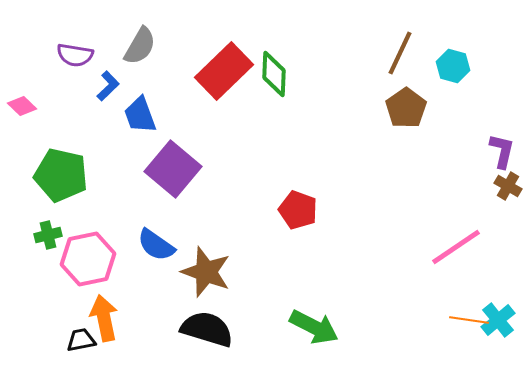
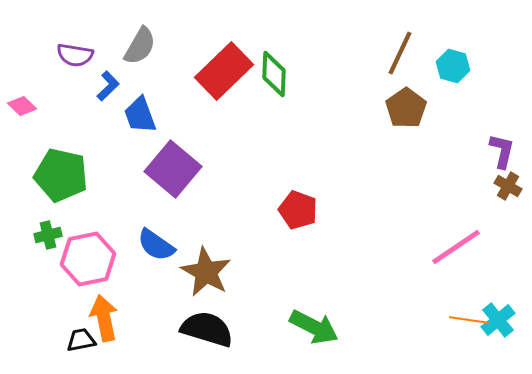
brown star: rotated 9 degrees clockwise
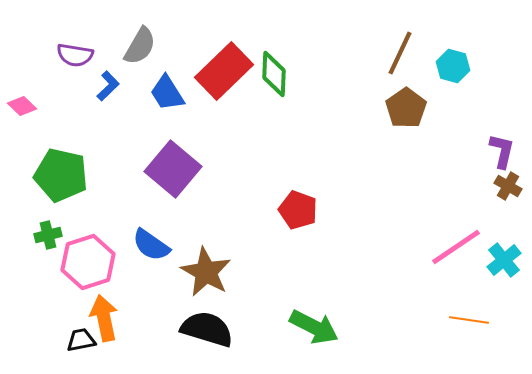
blue trapezoid: moved 27 px right, 22 px up; rotated 12 degrees counterclockwise
blue semicircle: moved 5 px left
pink hexagon: moved 3 px down; rotated 6 degrees counterclockwise
cyan cross: moved 6 px right, 60 px up
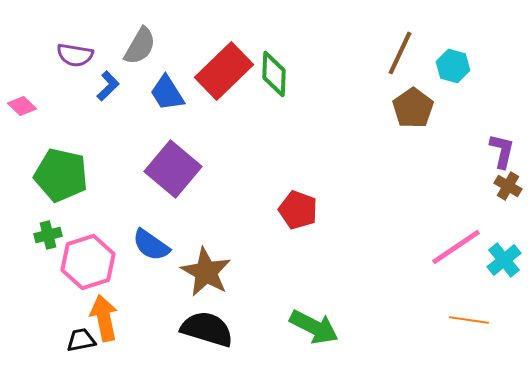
brown pentagon: moved 7 px right
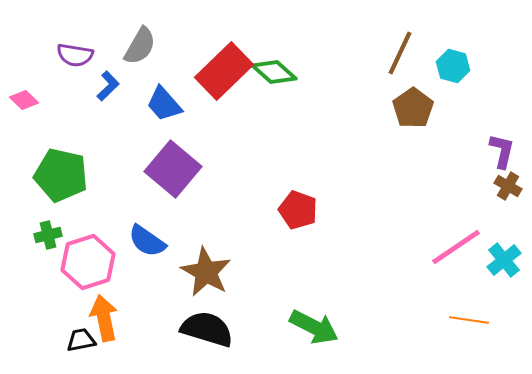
green diamond: moved 2 px up; rotated 51 degrees counterclockwise
blue trapezoid: moved 3 px left, 11 px down; rotated 9 degrees counterclockwise
pink diamond: moved 2 px right, 6 px up
blue semicircle: moved 4 px left, 4 px up
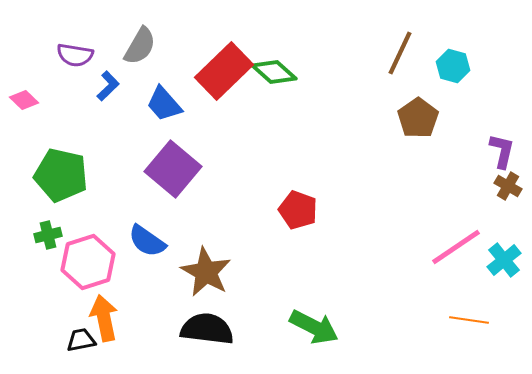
brown pentagon: moved 5 px right, 10 px down
black semicircle: rotated 10 degrees counterclockwise
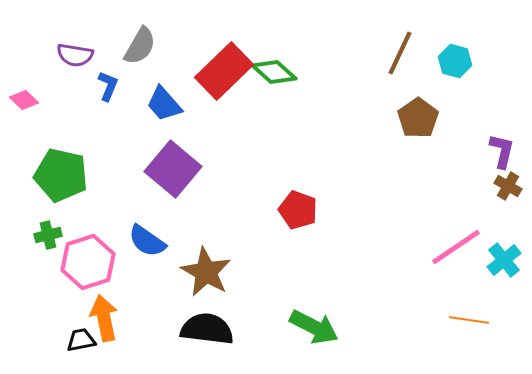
cyan hexagon: moved 2 px right, 5 px up
blue L-shape: rotated 24 degrees counterclockwise
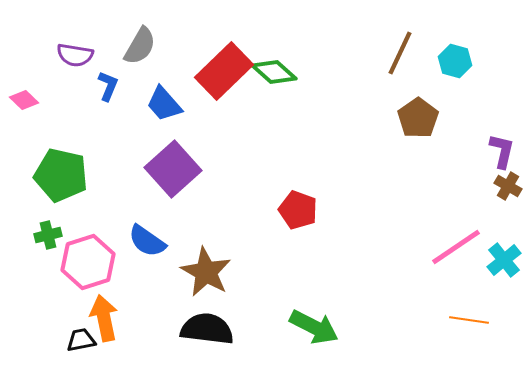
purple square: rotated 8 degrees clockwise
